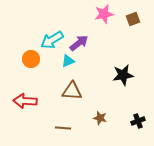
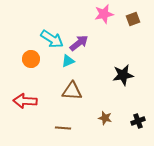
cyan arrow: moved 1 px up; rotated 115 degrees counterclockwise
brown star: moved 5 px right
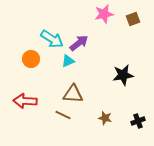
brown triangle: moved 1 px right, 3 px down
brown line: moved 13 px up; rotated 21 degrees clockwise
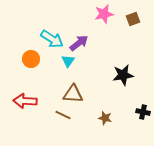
cyan triangle: rotated 32 degrees counterclockwise
black cross: moved 5 px right, 9 px up; rotated 32 degrees clockwise
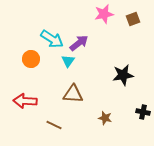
brown line: moved 9 px left, 10 px down
